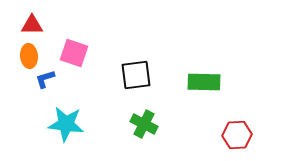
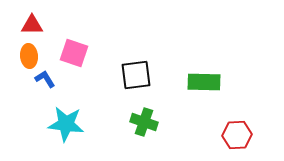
blue L-shape: rotated 75 degrees clockwise
green cross: moved 2 px up; rotated 8 degrees counterclockwise
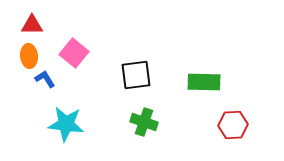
pink square: rotated 20 degrees clockwise
red hexagon: moved 4 px left, 10 px up
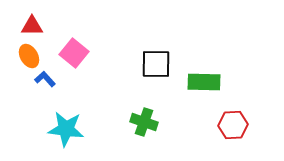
red triangle: moved 1 px down
orange ellipse: rotated 25 degrees counterclockwise
black square: moved 20 px right, 11 px up; rotated 8 degrees clockwise
blue L-shape: rotated 10 degrees counterclockwise
cyan star: moved 5 px down
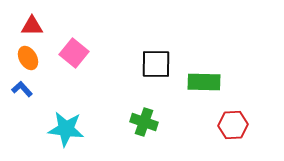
orange ellipse: moved 1 px left, 2 px down
blue L-shape: moved 23 px left, 10 px down
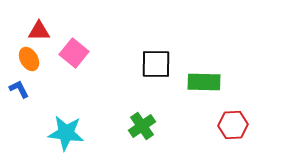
red triangle: moved 7 px right, 5 px down
orange ellipse: moved 1 px right, 1 px down
blue L-shape: moved 3 px left; rotated 15 degrees clockwise
green cross: moved 2 px left, 4 px down; rotated 36 degrees clockwise
cyan star: moved 4 px down
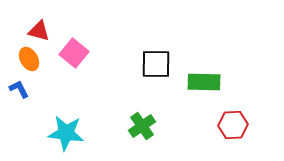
red triangle: rotated 15 degrees clockwise
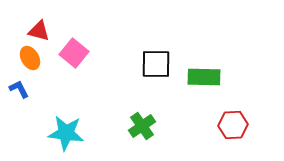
orange ellipse: moved 1 px right, 1 px up
green rectangle: moved 5 px up
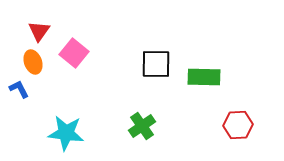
red triangle: rotated 50 degrees clockwise
orange ellipse: moved 3 px right, 4 px down; rotated 10 degrees clockwise
red hexagon: moved 5 px right
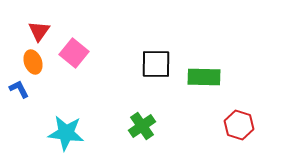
red hexagon: moved 1 px right; rotated 20 degrees clockwise
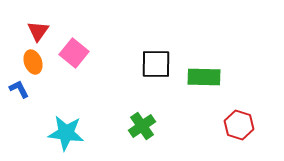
red triangle: moved 1 px left
